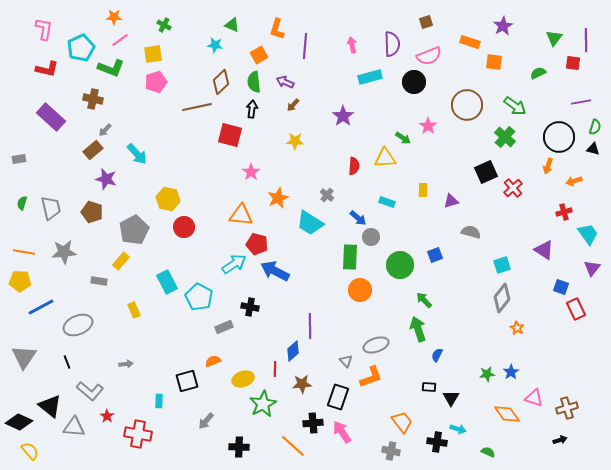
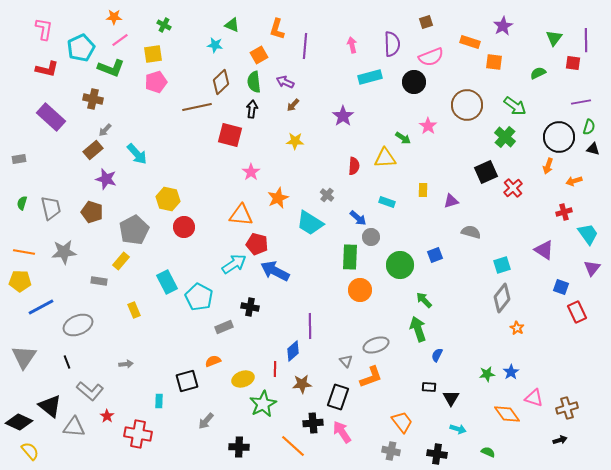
pink semicircle at (429, 56): moved 2 px right, 1 px down
green semicircle at (595, 127): moved 6 px left
red rectangle at (576, 309): moved 1 px right, 3 px down
black cross at (437, 442): moved 12 px down
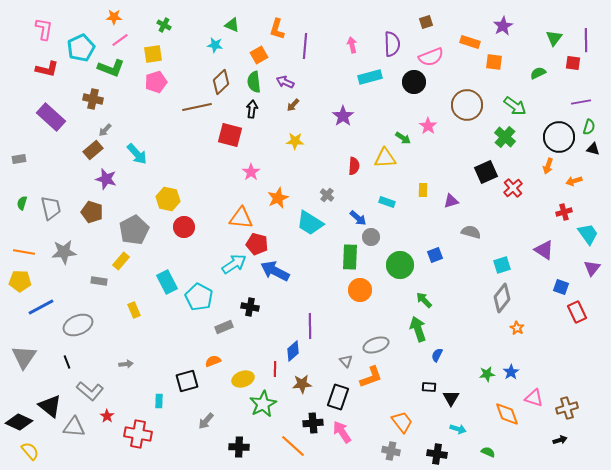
orange triangle at (241, 215): moved 3 px down
orange diamond at (507, 414): rotated 16 degrees clockwise
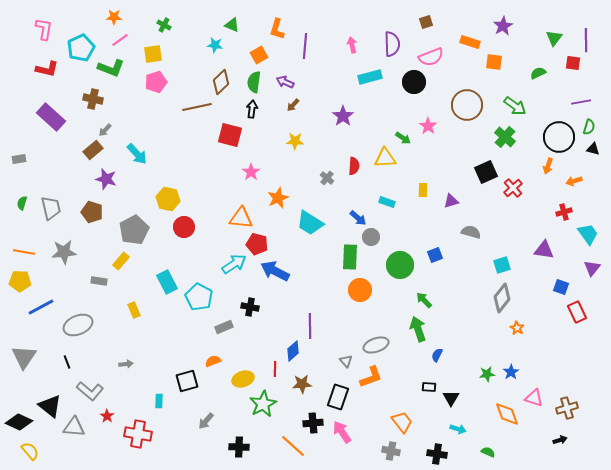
green semicircle at (254, 82): rotated 15 degrees clockwise
gray cross at (327, 195): moved 17 px up
purple triangle at (544, 250): rotated 25 degrees counterclockwise
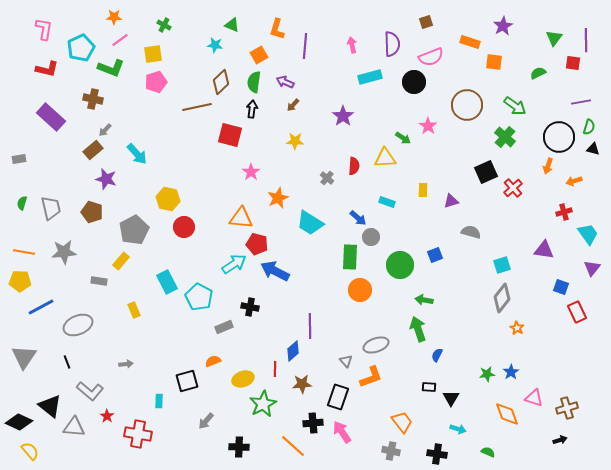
green arrow at (424, 300): rotated 36 degrees counterclockwise
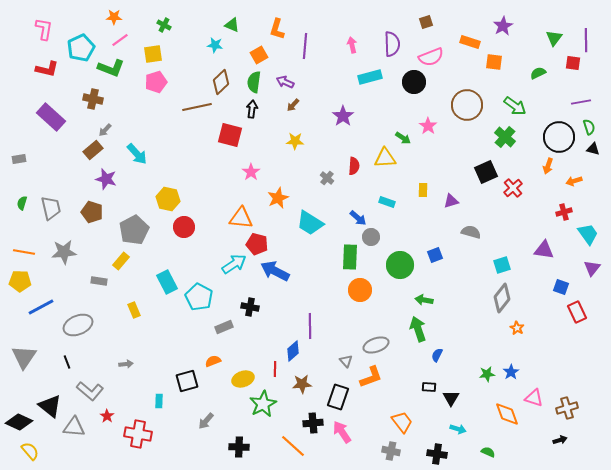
green semicircle at (589, 127): rotated 35 degrees counterclockwise
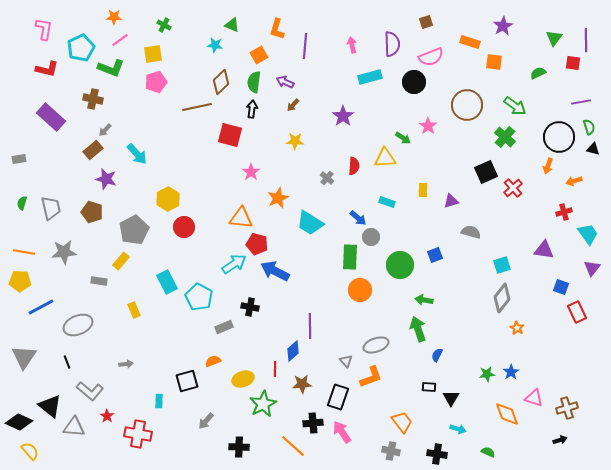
yellow hexagon at (168, 199): rotated 20 degrees clockwise
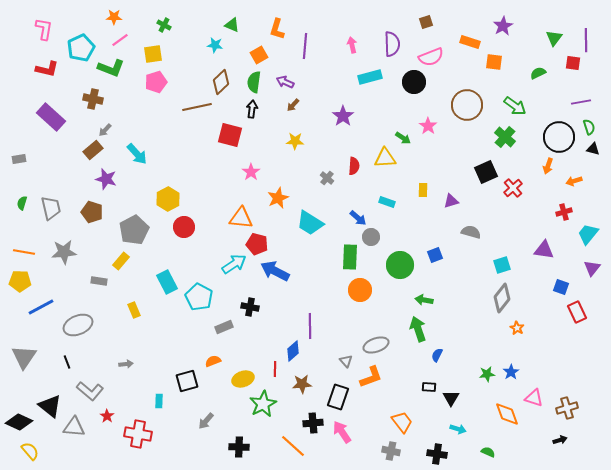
cyan trapezoid at (588, 234): rotated 105 degrees counterclockwise
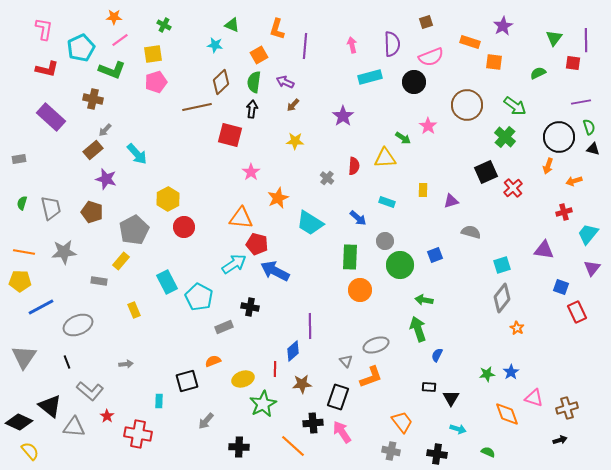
green L-shape at (111, 68): moved 1 px right, 2 px down
gray circle at (371, 237): moved 14 px right, 4 px down
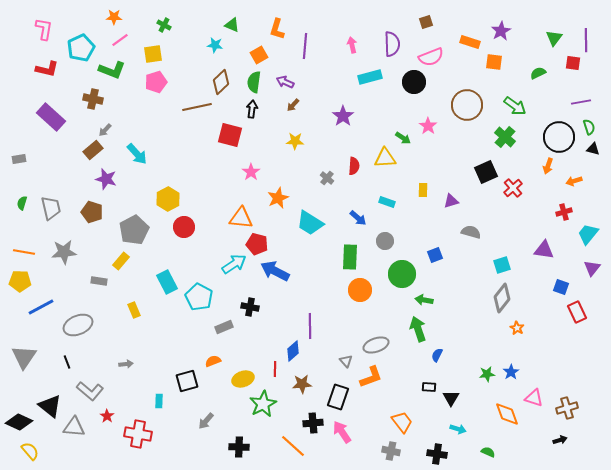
purple star at (503, 26): moved 2 px left, 5 px down
green circle at (400, 265): moved 2 px right, 9 px down
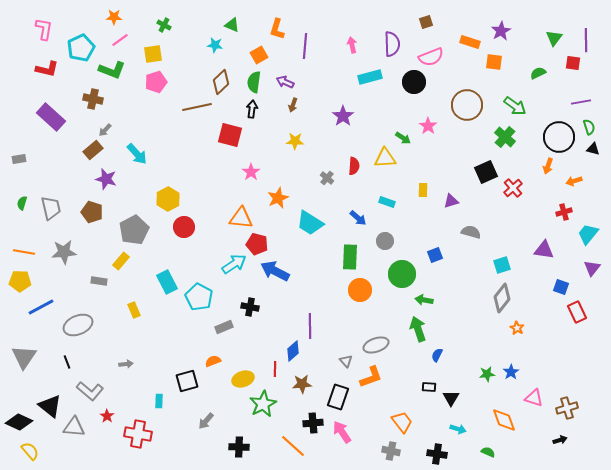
brown arrow at (293, 105): rotated 24 degrees counterclockwise
orange diamond at (507, 414): moved 3 px left, 6 px down
